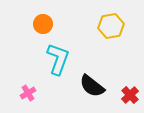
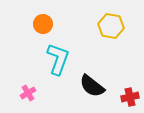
yellow hexagon: rotated 20 degrees clockwise
red cross: moved 2 px down; rotated 30 degrees clockwise
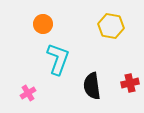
black semicircle: rotated 44 degrees clockwise
red cross: moved 14 px up
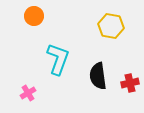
orange circle: moved 9 px left, 8 px up
black semicircle: moved 6 px right, 10 px up
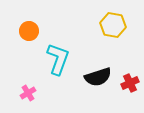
orange circle: moved 5 px left, 15 px down
yellow hexagon: moved 2 px right, 1 px up
black semicircle: moved 1 px down; rotated 100 degrees counterclockwise
red cross: rotated 12 degrees counterclockwise
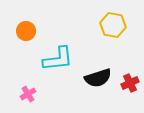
orange circle: moved 3 px left
cyan L-shape: rotated 64 degrees clockwise
black semicircle: moved 1 px down
pink cross: moved 1 px down
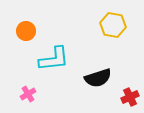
cyan L-shape: moved 4 px left
red cross: moved 14 px down
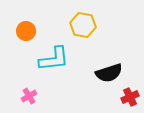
yellow hexagon: moved 30 px left
black semicircle: moved 11 px right, 5 px up
pink cross: moved 1 px right, 2 px down
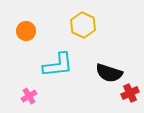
yellow hexagon: rotated 15 degrees clockwise
cyan L-shape: moved 4 px right, 6 px down
black semicircle: rotated 36 degrees clockwise
red cross: moved 4 px up
